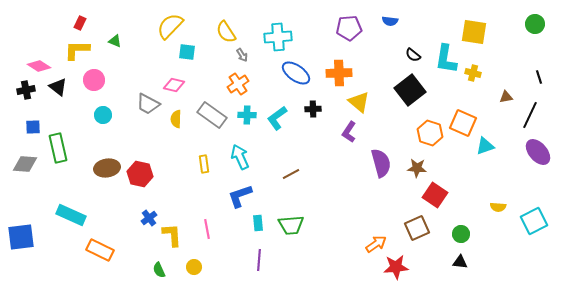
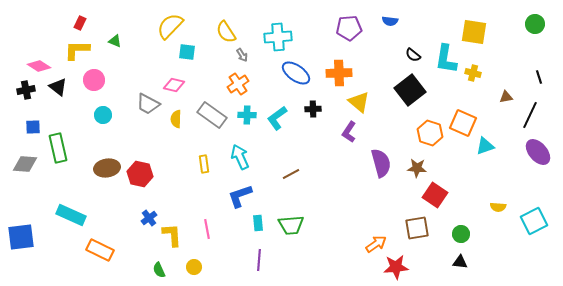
brown square at (417, 228): rotated 15 degrees clockwise
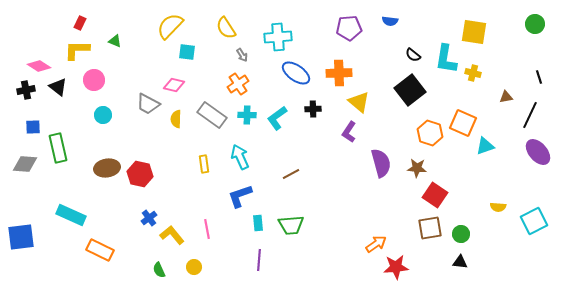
yellow semicircle at (226, 32): moved 4 px up
brown square at (417, 228): moved 13 px right
yellow L-shape at (172, 235): rotated 35 degrees counterclockwise
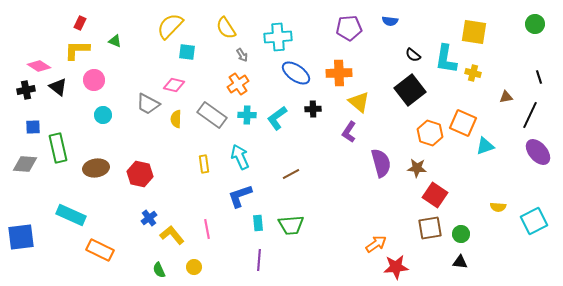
brown ellipse at (107, 168): moved 11 px left
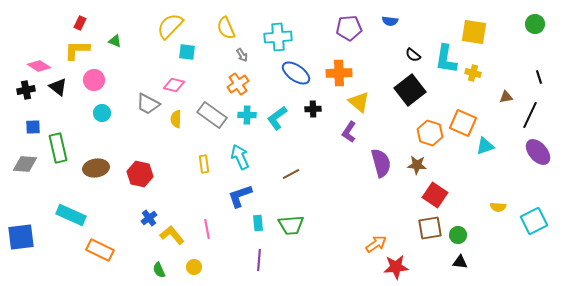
yellow semicircle at (226, 28): rotated 10 degrees clockwise
cyan circle at (103, 115): moved 1 px left, 2 px up
brown star at (417, 168): moved 3 px up
green circle at (461, 234): moved 3 px left, 1 px down
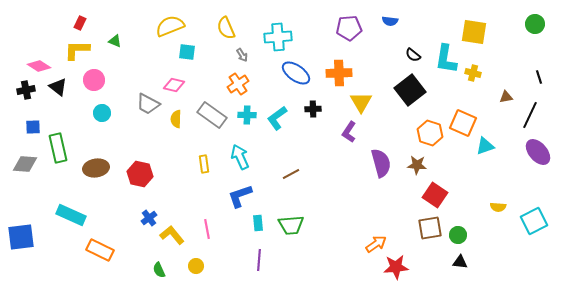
yellow semicircle at (170, 26): rotated 24 degrees clockwise
yellow triangle at (359, 102): moved 2 px right; rotated 20 degrees clockwise
yellow circle at (194, 267): moved 2 px right, 1 px up
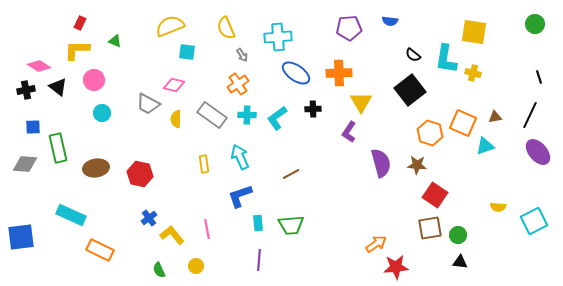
brown triangle at (506, 97): moved 11 px left, 20 px down
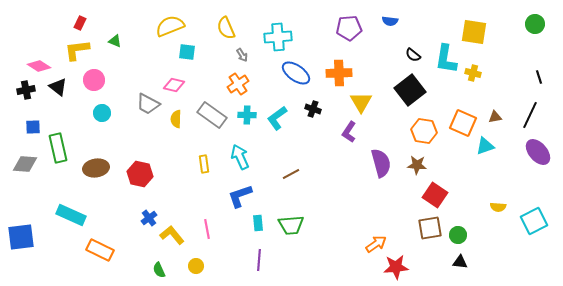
yellow L-shape at (77, 50): rotated 8 degrees counterclockwise
black cross at (313, 109): rotated 21 degrees clockwise
orange hexagon at (430, 133): moved 6 px left, 2 px up; rotated 10 degrees counterclockwise
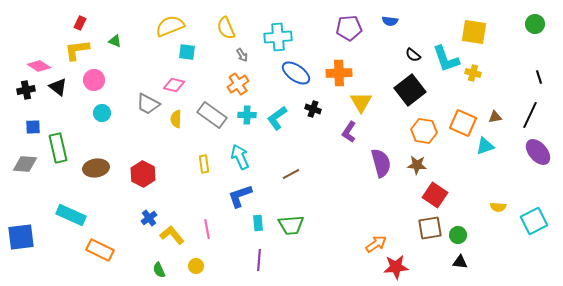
cyan L-shape at (446, 59): rotated 28 degrees counterclockwise
red hexagon at (140, 174): moved 3 px right; rotated 15 degrees clockwise
